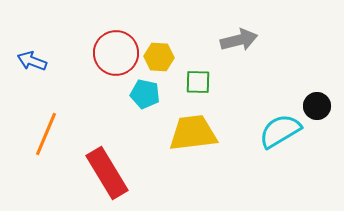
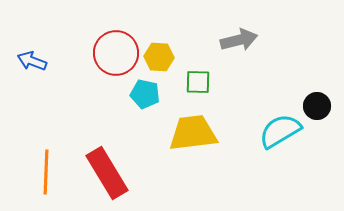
orange line: moved 38 px down; rotated 21 degrees counterclockwise
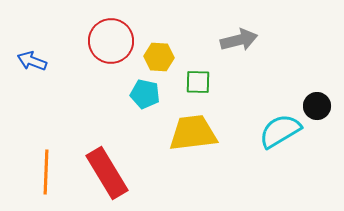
red circle: moved 5 px left, 12 px up
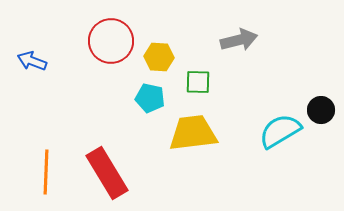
cyan pentagon: moved 5 px right, 4 px down
black circle: moved 4 px right, 4 px down
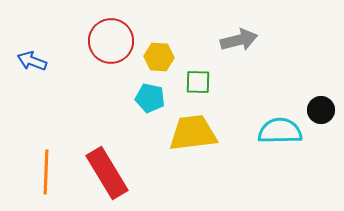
cyan semicircle: rotated 30 degrees clockwise
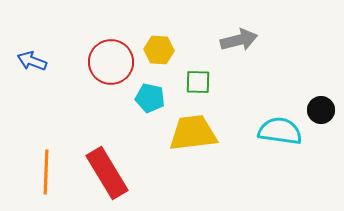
red circle: moved 21 px down
yellow hexagon: moved 7 px up
cyan semicircle: rotated 9 degrees clockwise
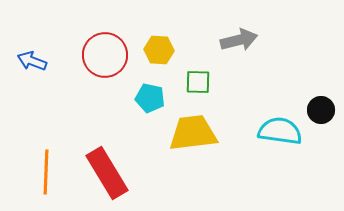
red circle: moved 6 px left, 7 px up
